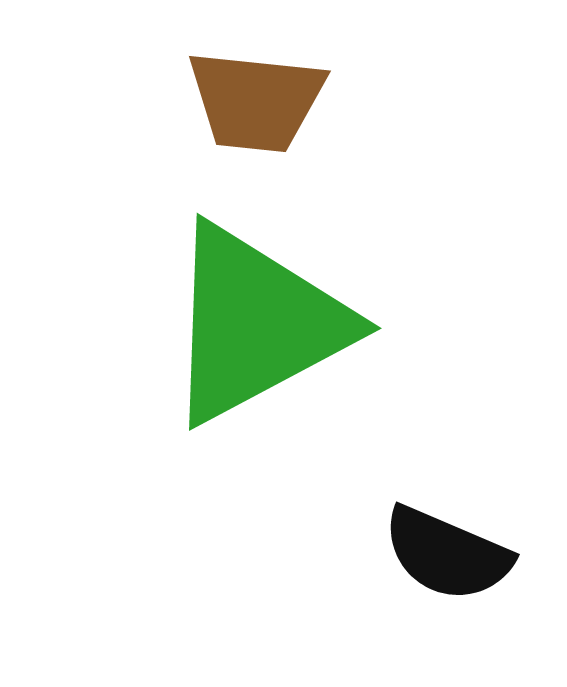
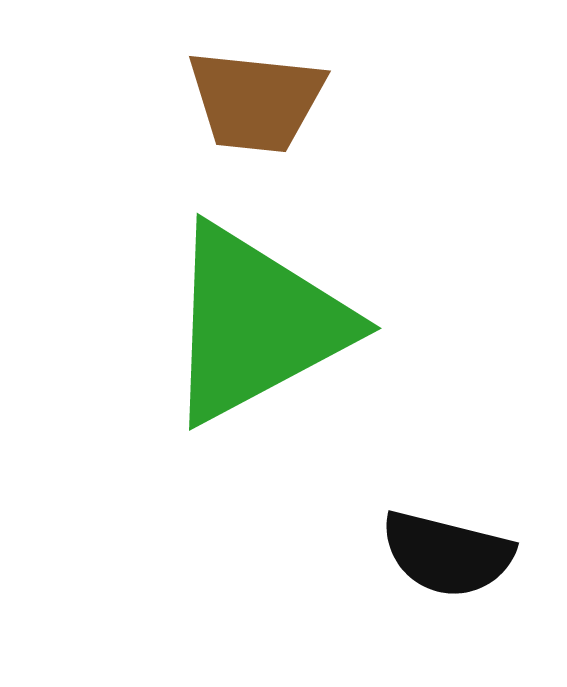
black semicircle: rotated 9 degrees counterclockwise
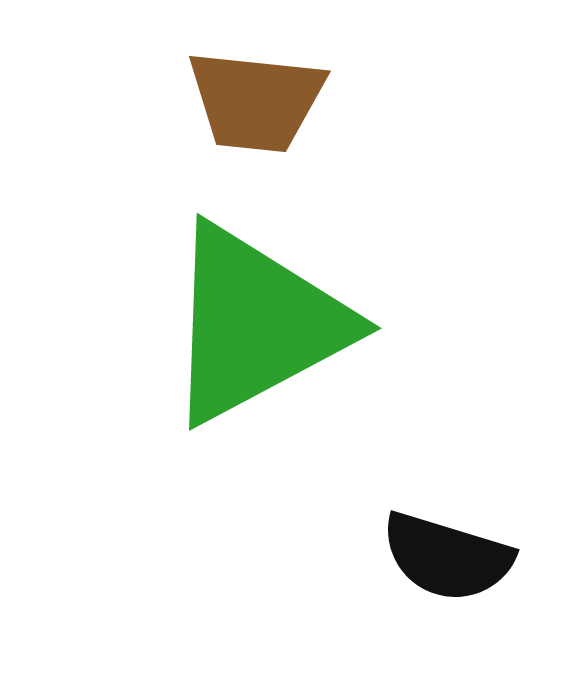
black semicircle: moved 3 px down; rotated 3 degrees clockwise
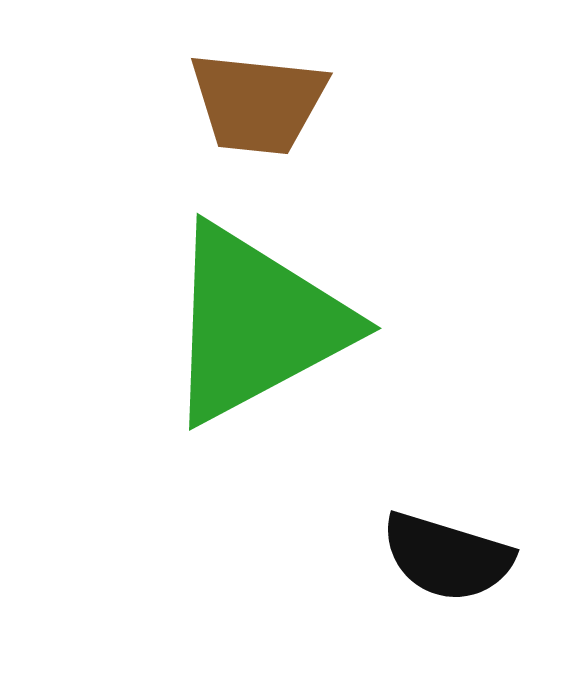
brown trapezoid: moved 2 px right, 2 px down
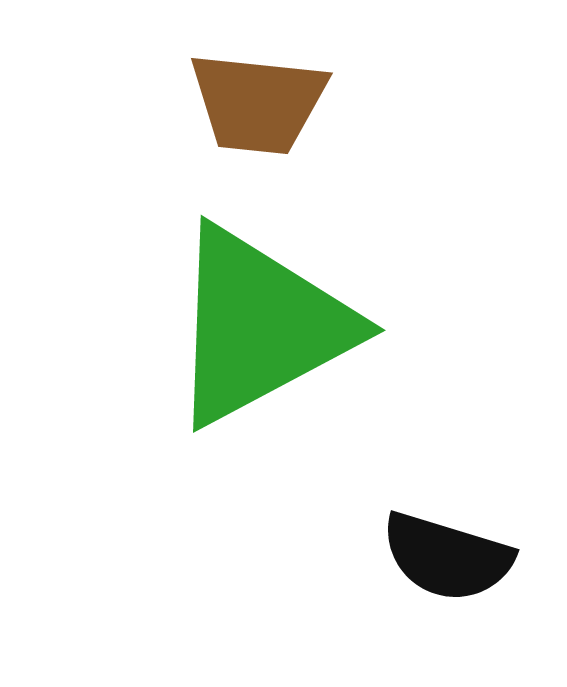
green triangle: moved 4 px right, 2 px down
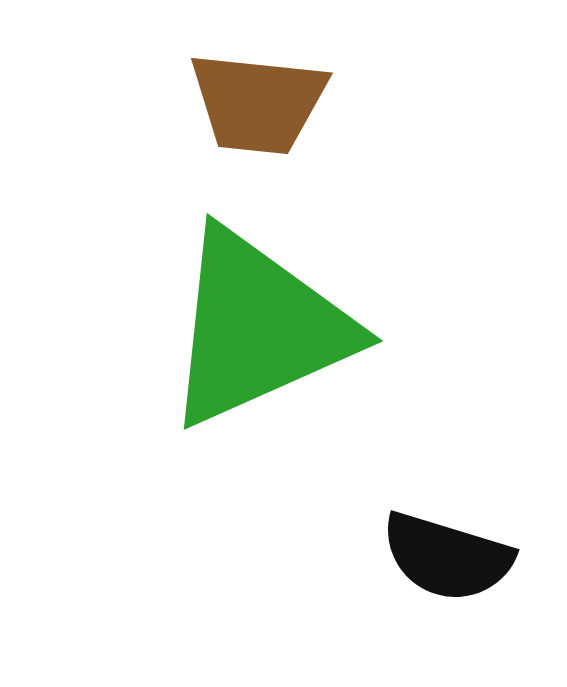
green triangle: moved 2 px left, 2 px down; rotated 4 degrees clockwise
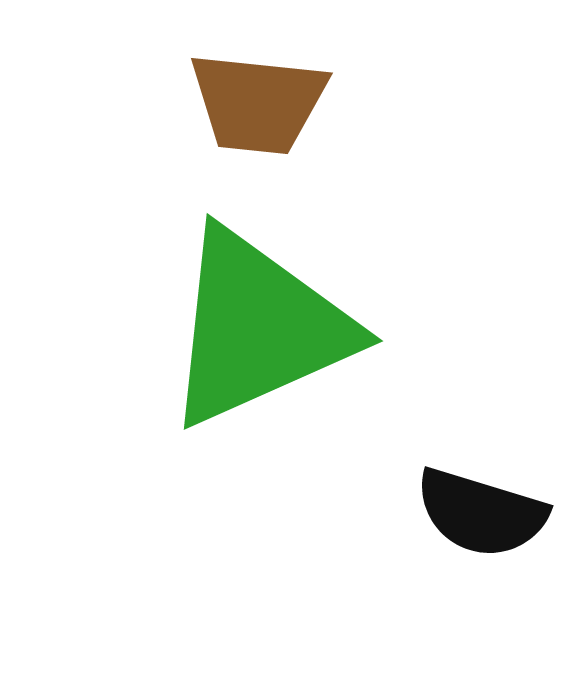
black semicircle: moved 34 px right, 44 px up
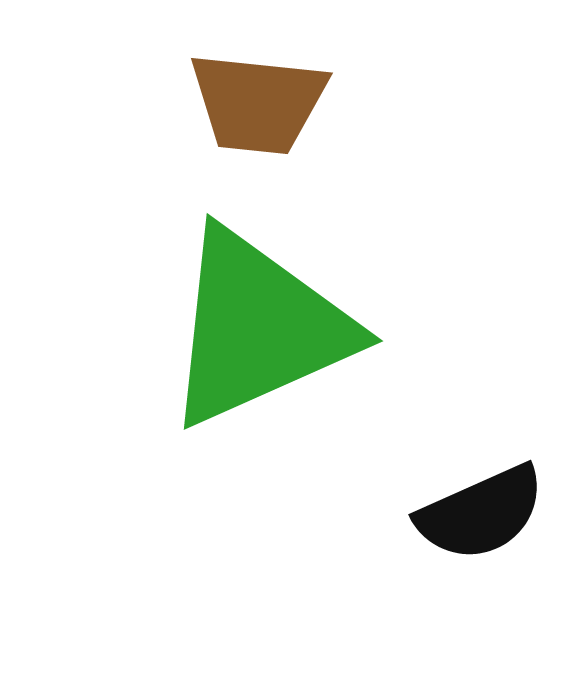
black semicircle: rotated 41 degrees counterclockwise
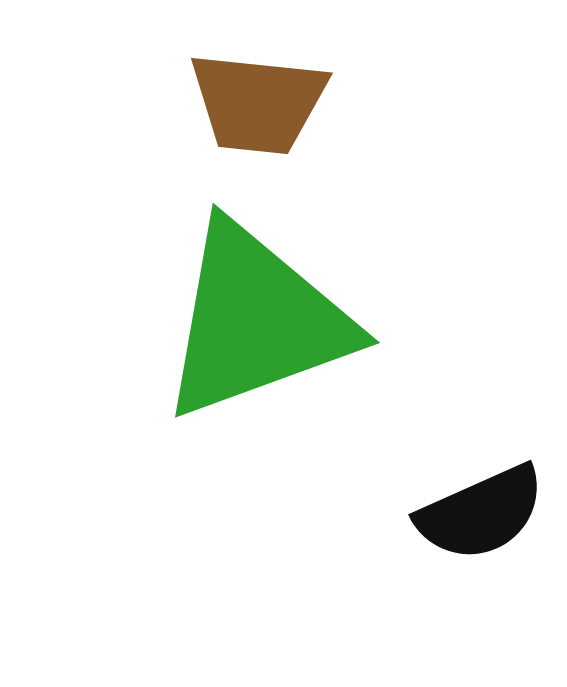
green triangle: moved 2 px left, 7 px up; rotated 4 degrees clockwise
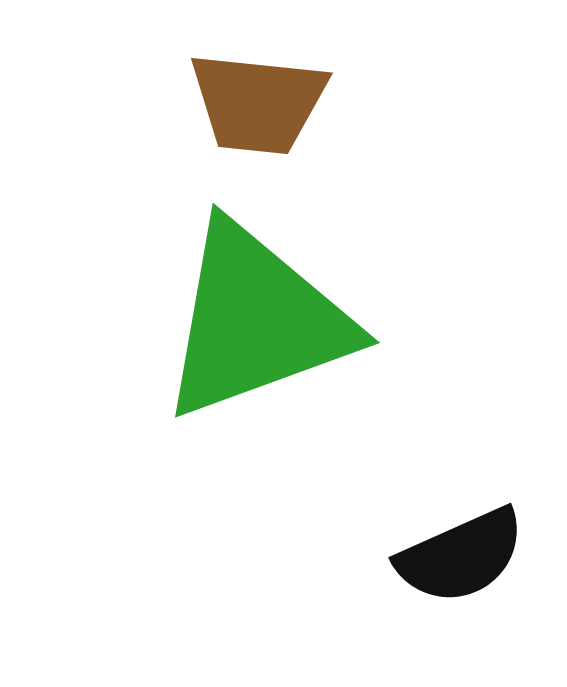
black semicircle: moved 20 px left, 43 px down
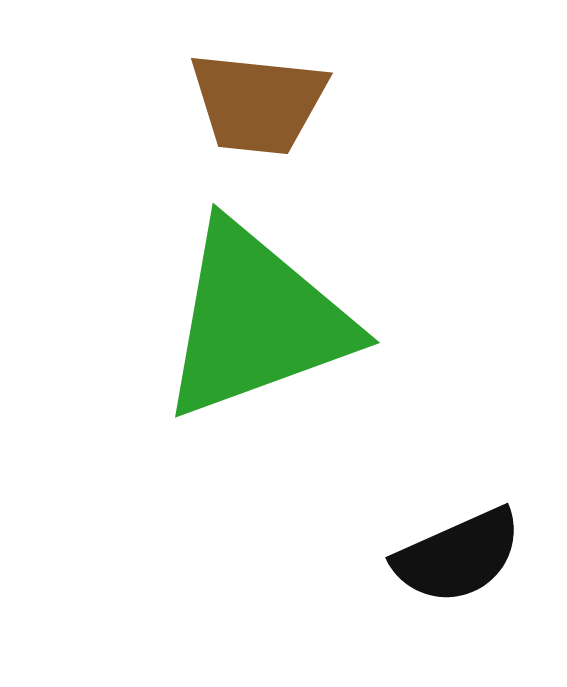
black semicircle: moved 3 px left
